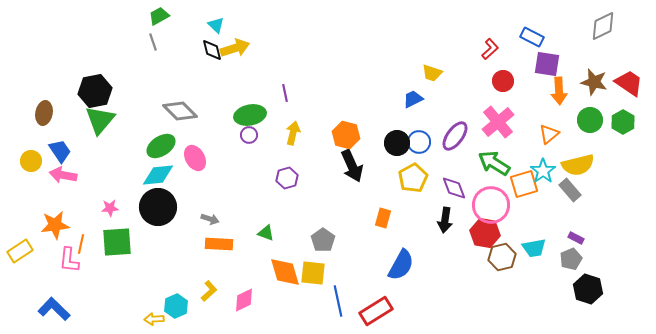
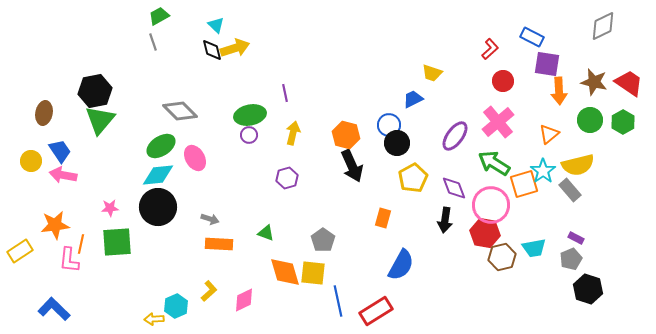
blue circle at (419, 142): moved 30 px left, 17 px up
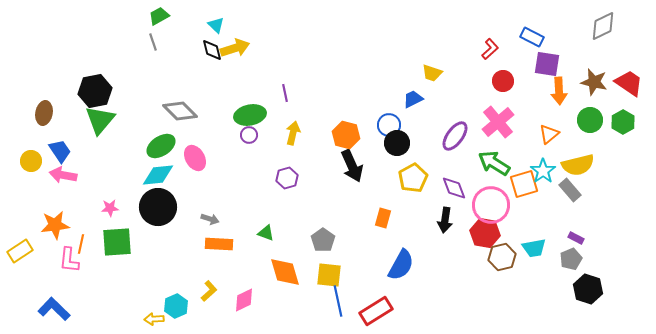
yellow square at (313, 273): moved 16 px right, 2 px down
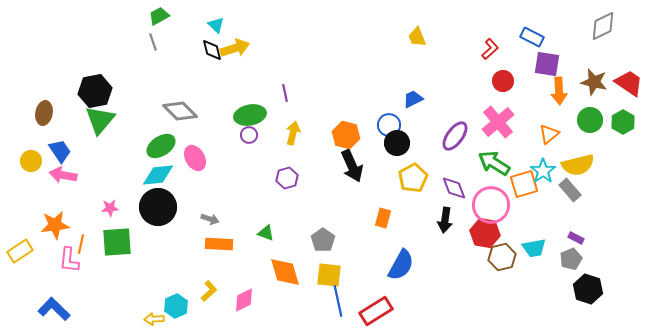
yellow trapezoid at (432, 73): moved 15 px left, 36 px up; rotated 50 degrees clockwise
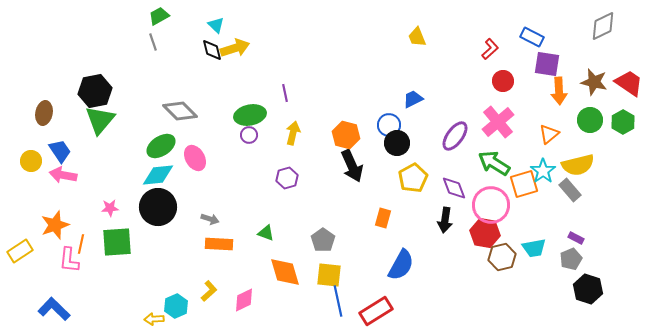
orange star at (55, 225): rotated 12 degrees counterclockwise
